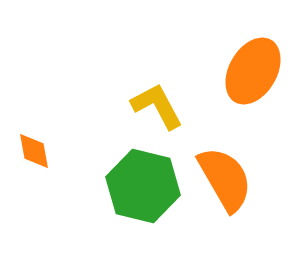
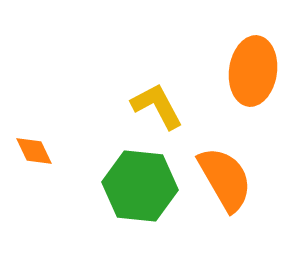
orange ellipse: rotated 22 degrees counterclockwise
orange diamond: rotated 15 degrees counterclockwise
green hexagon: moved 3 px left; rotated 8 degrees counterclockwise
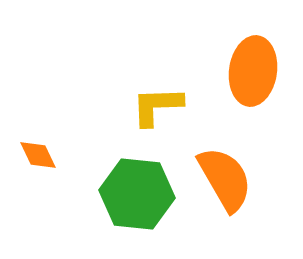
yellow L-shape: rotated 64 degrees counterclockwise
orange diamond: moved 4 px right, 4 px down
green hexagon: moved 3 px left, 8 px down
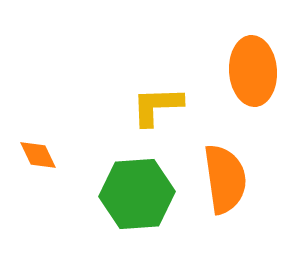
orange ellipse: rotated 12 degrees counterclockwise
orange semicircle: rotated 22 degrees clockwise
green hexagon: rotated 10 degrees counterclockwise
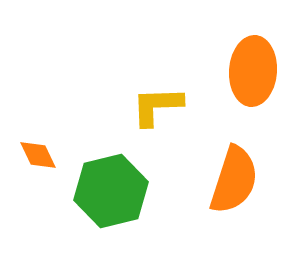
orange ellipse: rotated 8 degrees clockwise
orange semicircle: moved 9 px right, 1 px down; rotated 26 degrees clockwise
green hexagon: moved 26 px left, 3 px up; rotated 10 degrees counterclockwise
